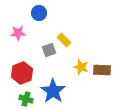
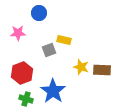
yellow rectangle: rotated 32 degrees counterclockwise
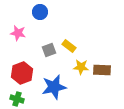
blue circle: moved 1 px right, 1 px up
pink star: rotated 14 degrees clockwise
yellow rectangle: moved 5 px right, 6 px down; rotated 24 degrees clockwise
yellow star: rotated 14 degrees counterclockwise
blue star: moved 1 px right, 4 px up; rotated 25 degrees clockwise
green cross: moved 9 px left
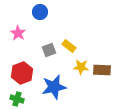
pink star: rotated 21 degrees clockwise
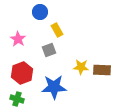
pink star: moved 6 px down
yellow rectangle: moved 12 px left, 16 px up; rotated 24 degrees clockwise
blue star: rotated 10 degrees clockwise
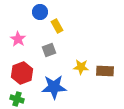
yellow rectangle: moved 4 px up
brown rectangle: moved 3 px right, 1 px down
